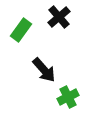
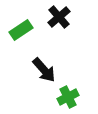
green rectangle: rotated 20 degrees clockwise
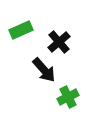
black cross: moved 25 px down
green rectangle: rotated 10 degrees clockwise
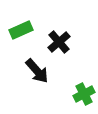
black arrow: moved 7 px left, 1 px down
green cross: moved 16 px right, 3 px up
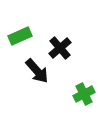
green rectangle: moved 1 px left, 6 px down
black cross: moved 1 px right, 6 px down
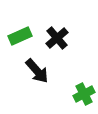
black cross: moved 3 px left, 10 px up
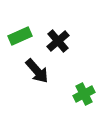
black cross: moved 1 px right, 3 px down
